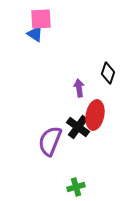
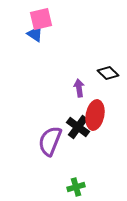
pink square: rotated 10 degrees counterclockwise
black diamond: rotated 65 degrees counterclockwise
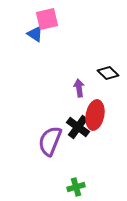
pink square: moved 6 px right
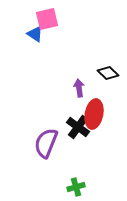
red ellipse: moved 1 px left, 1 px up
purple semicircle: moved 4 px left, 2 px down
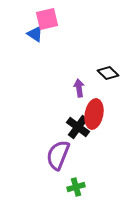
purple semicircle: moved 12 px right, 12 px down
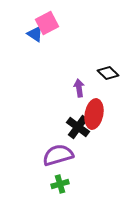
pink square: moved 4 px down; rotated 15 degrees counterclockwise
purple semicircle: rotated 52 degrees clockwise
green cross: moved 16 px left, 3 px up
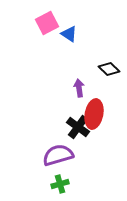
blue triangle: moved 34 px right
black diamond: moved 1 px right, 4 px up
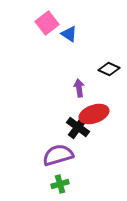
pink square: rotated 10 degrees counterclockwise
black diamond: rotated 20 degrees counterclockwise
red ellipse: rotated 60 degrees clockwise
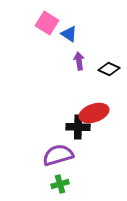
pink square: rotated 20 degrees counterclockwise
purple arrow: moved 27 px up
red ellipse: moved 1 px up
black cross: rotated 35 degrees counterclockwise
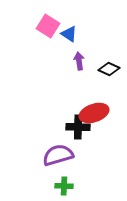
pink square: moved 1 px right, 3 px down
green cross: moved 4 px right, 2 px down; rotated 18 degrees clockwise
